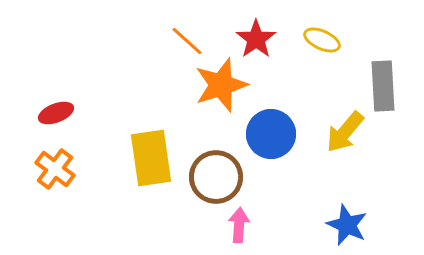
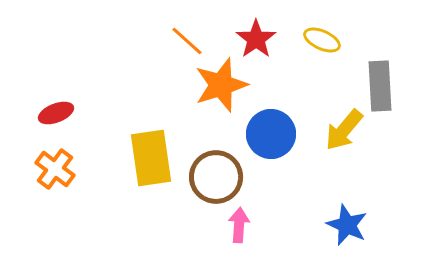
gray rectangle: moved 3 px left
yellow arrow: moved 1 px left, 2 px up
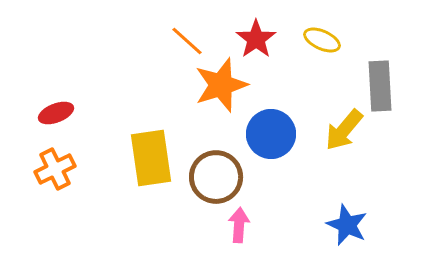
orange cross: rotated 27 degrees clockwise
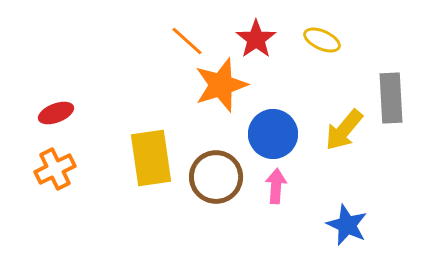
gray rectangle: moved 11 px right, 12 px down
blue circle: moved 2 px right
pink arrow: moved 37 px right, 39 px up
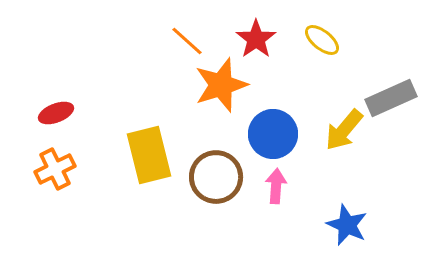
yellow ellipse: rotated 15 degrees clockwise
gray rectangle: rotated 69 degrees clockwise
yellow rectangle: moved 2 px left, 3 px up; rotated 6 degrees counterclockwise
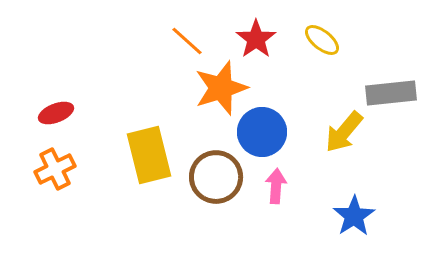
orange star: moved 3 px down
gray rectangle: moved 5 px up; rotated 18 degrees clockwise
yellow arrow: moved 2 px down
blue circle: moved 11 px left, 2 px up
blue star: moved 7 px right, 9 px up; rotated 15 degrees clockwise
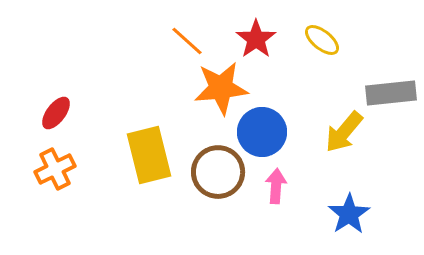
orange star: rotated 12 degrees clockwise
red ellipse: rotated 32 degrees counterclockwise
brown circle: moved 2 px right, 5 px up
blue star: moved 5 px left, 2 px up
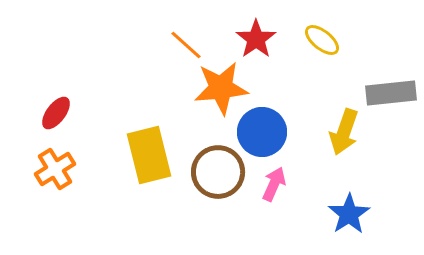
orange line: moved 1 px left, 4 px down
yellow arrow: rotated 21 degrees counterclockwise
orange cross: rotated 6 degrees counterclockwise
pink arrow: moved 2 px left, 2 px up; rotated 20 degrees clockwise
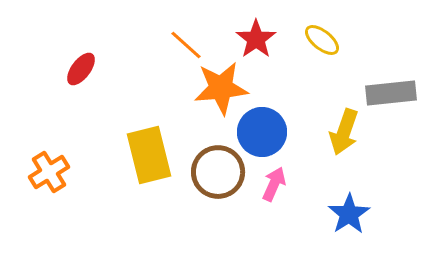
red ellipse: moved 25 px right, 44 px up
orange cross: moved 6 px left, 3 px down
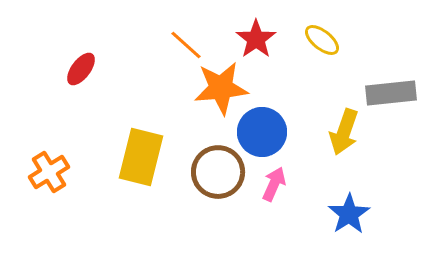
yellow rectangle: moved 8 px left, 2 px down; rotated 28 degrees clockwise
